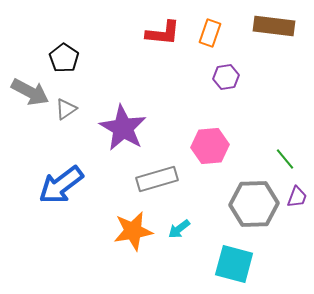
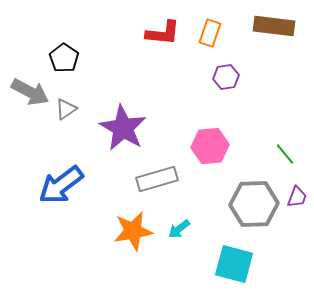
green line: moved 5 px up
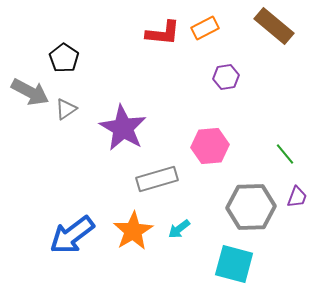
brown rectangle: rotated 33 degrees clockwise
orange rectangle: moved 5 px left, 5 px up; rotated 44 degrees clockwise
blue arrow: moved 11 px right, 50 px down
gray hexagon: moved 3 px left, 3 px down
orange star: rotated 21 degrees counterclockwise
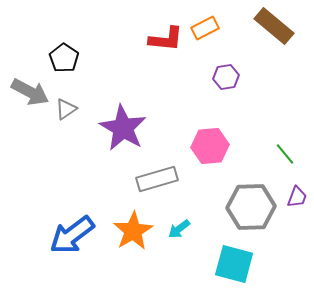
red L-shape: moved 3 px right, 6 px down
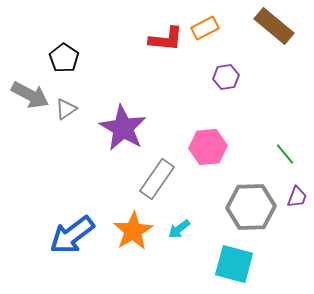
gray arrow: moved 3 px down
pink hexagon: moved 2 px left, 1 px down
gray rectangle: rotated 39 degrees counterclockwise
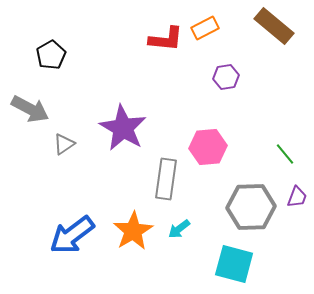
black pentagon: moved 13 px left, 3 px up; rotated 8 degrees clockwise
gray arrow: moved 14 px down
gray triangle: moved 2 px left, 35 px down
gray rectangle: moved 9 px right; rotated 27 degrees counterclockwise
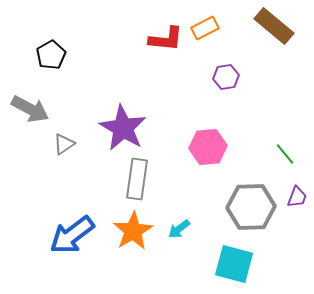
gray rectangle: moved 29 px left
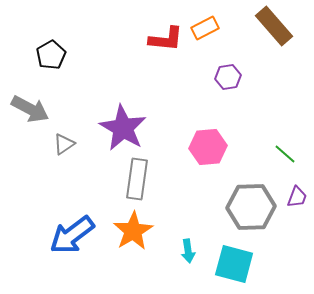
brown rectangle: rotated 9 degrees clockwise
purple hexagon: moved 2 px right
green line: rotated 10 degrees counterclockwise
cyan arrow: moved 9 px right, 22 px down; rotated 60 degrees counterclockwise
